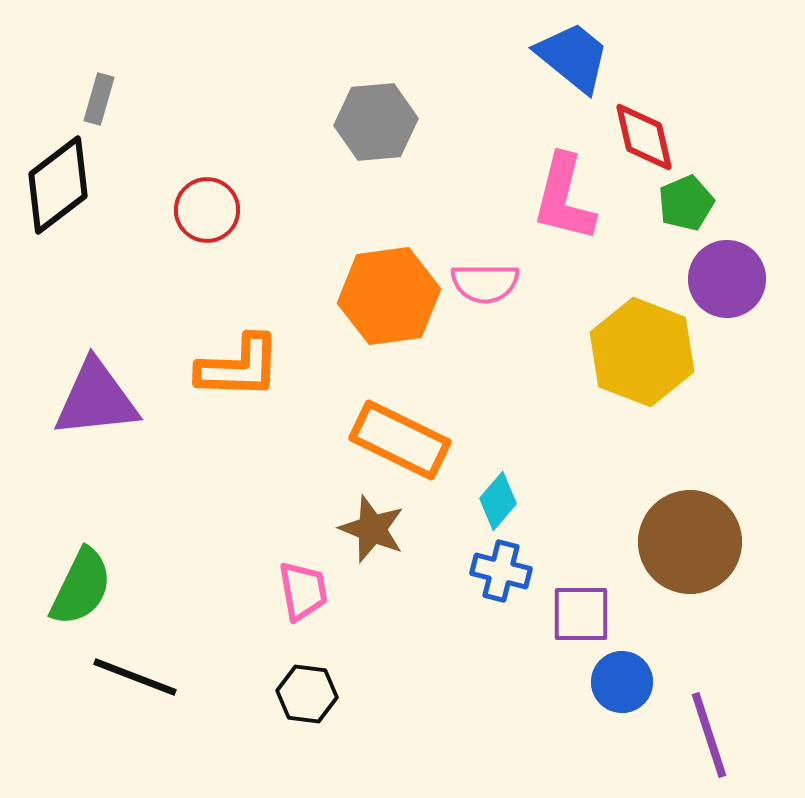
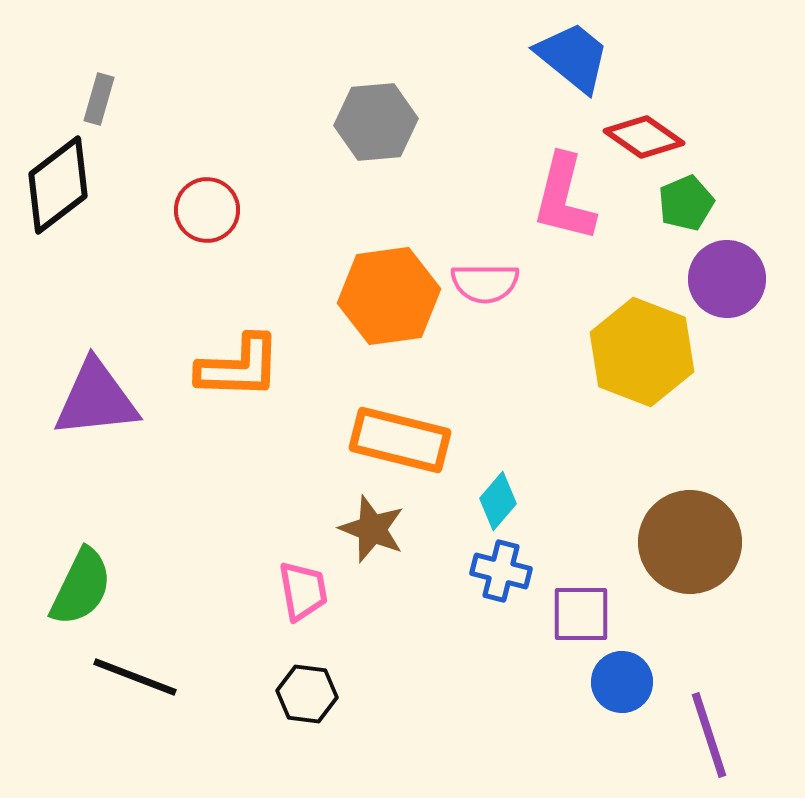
red diamond: rotated 42 degrees counterclockwise
orange rectangle: rotated 12 degrees counterclockwise
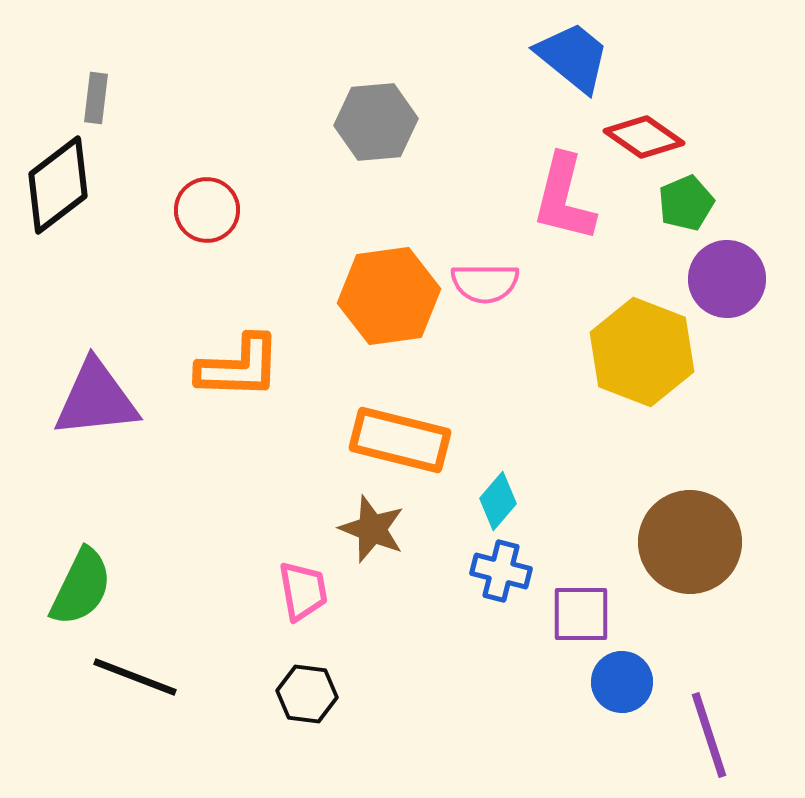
gray rectangle: moved 3 px left, 1 px up; rotated 9 degrees counterclockwise
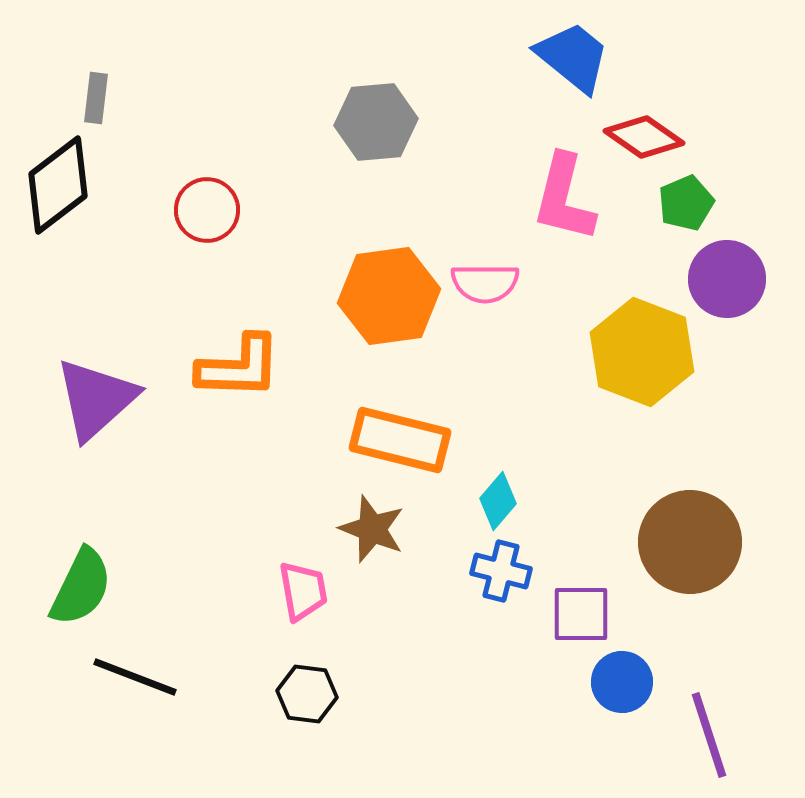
purple triangle: rotated 36 degrees counterclockwise
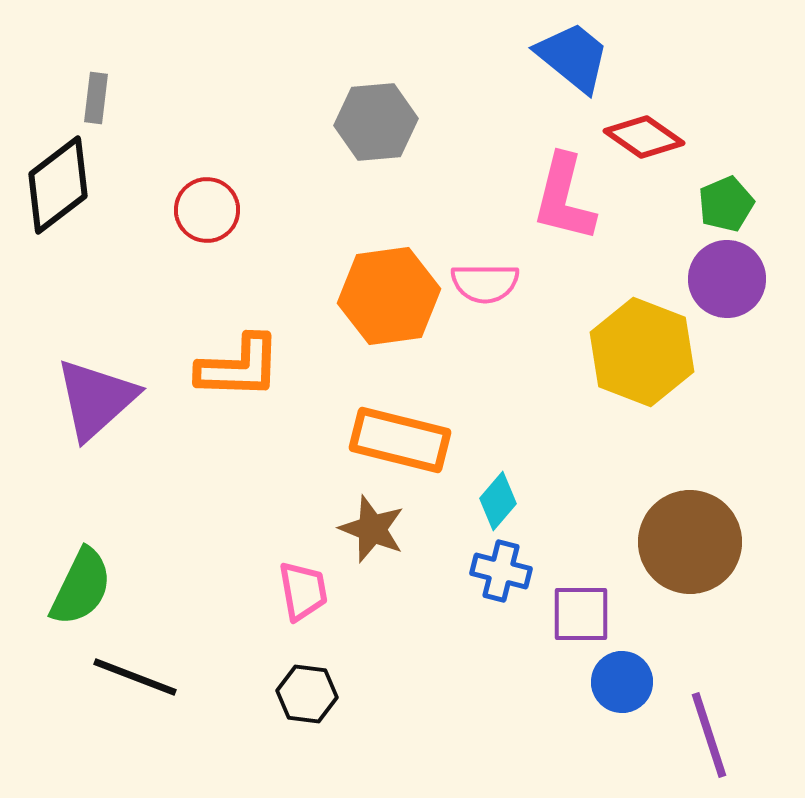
green pentagon: moved 40 px right, 1 px down
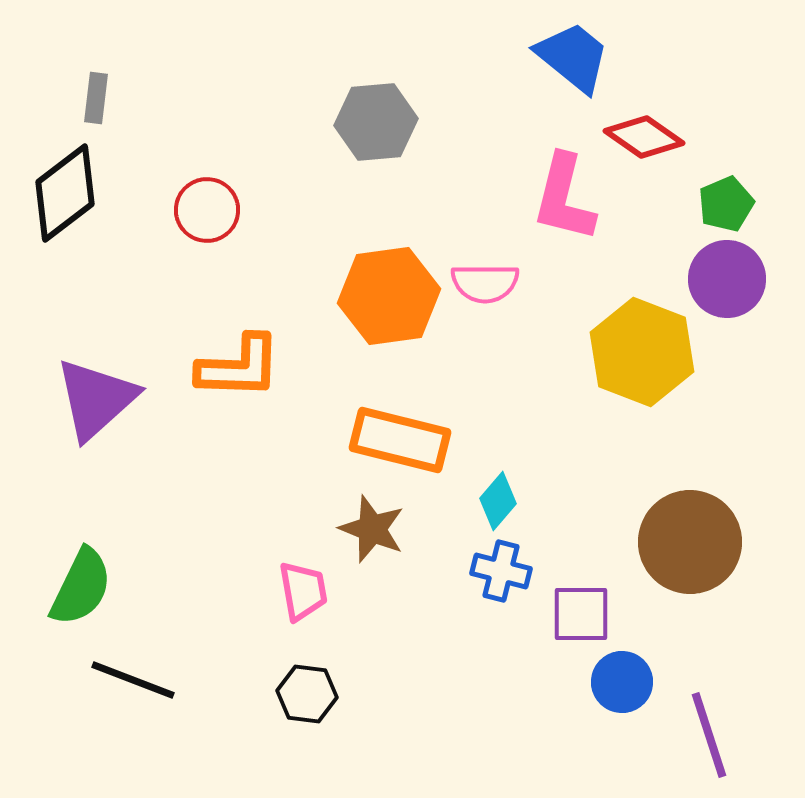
black diamond: moved 7 px right, 8 px down
black line: moved 2 px left, 3 px down
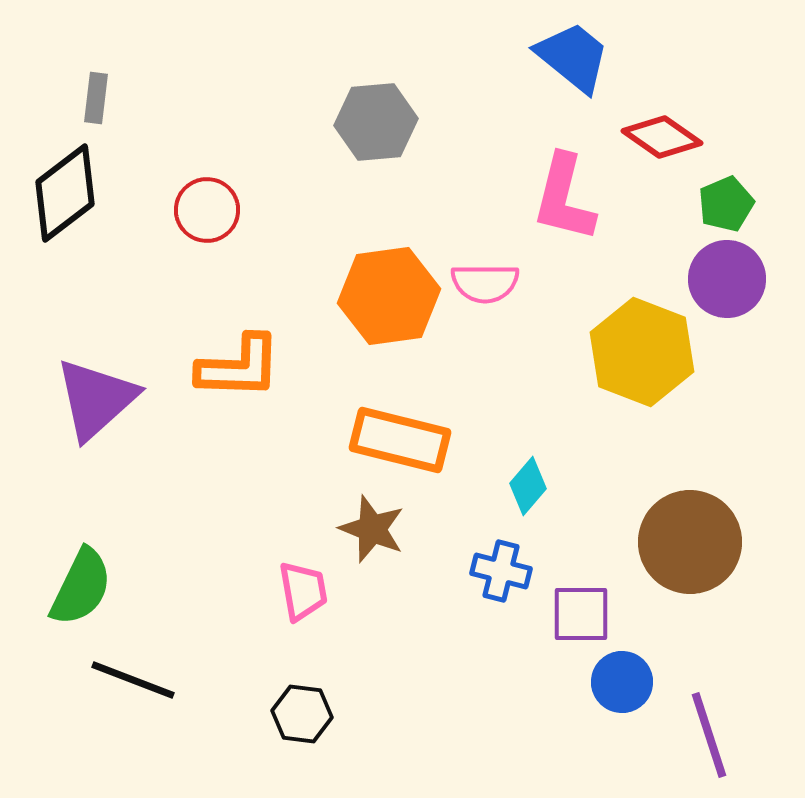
red diamond: moved 18 px right
cyan diamond: moved 30 px right, 15 px up
black hexagon: moved 5 px left, 20 px down
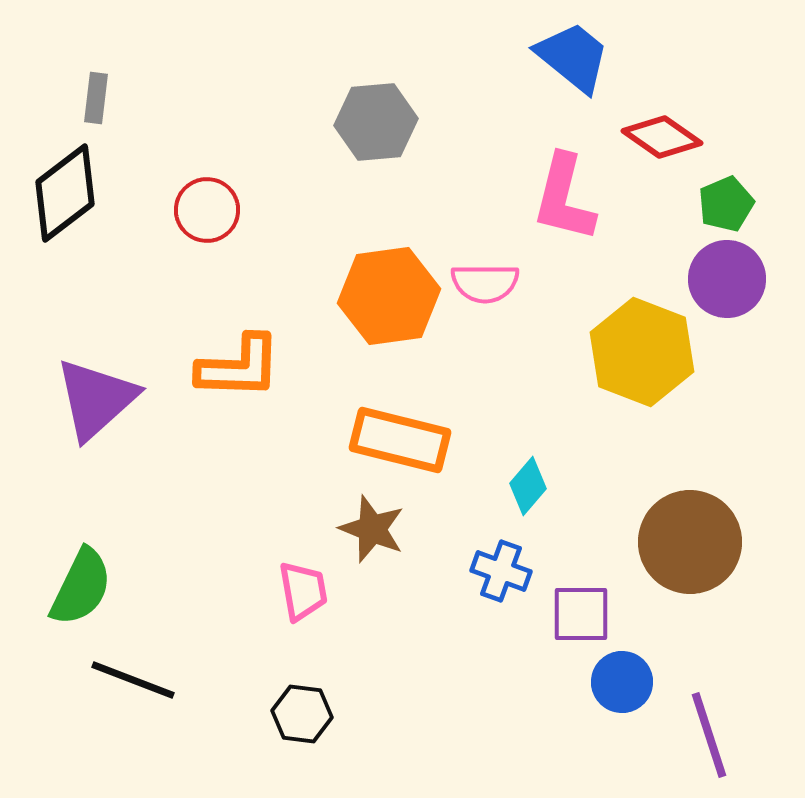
blue cross: rotated 6 degrees clockwise
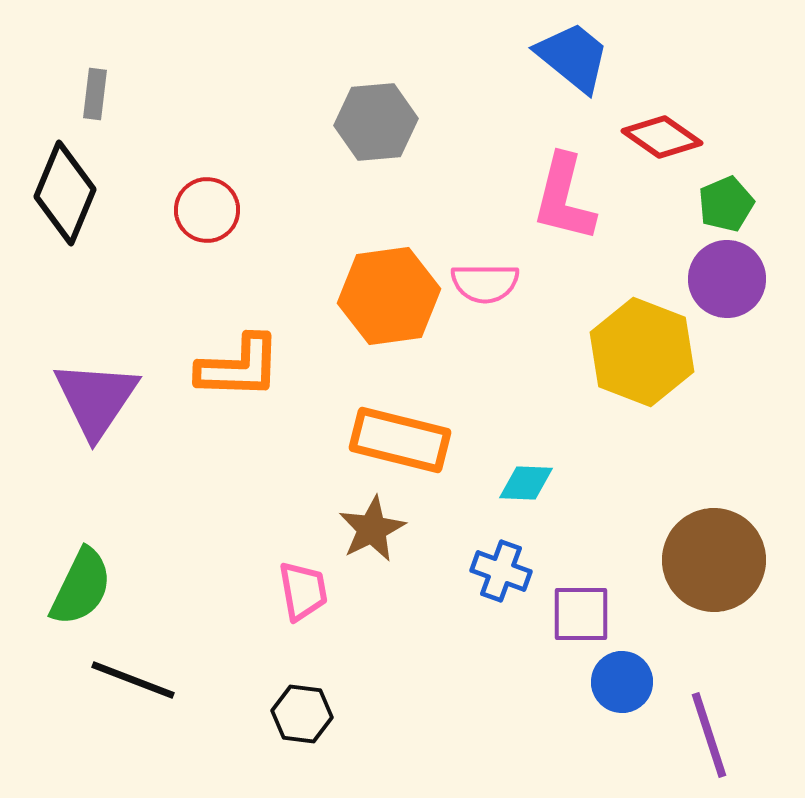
gray rectangle: moved 1 px left, 4 px up
black diamond: rotated 30 degrees counterclockwise
purple triangle: rotated 14 degrees counterclockwise
cyan diamond: moved 2 px left, 3 px up; rotated 52 degrees clockwise
brown star: rotated 24 degrees clockwise
brown circle: moved 24 px right, 18 px down
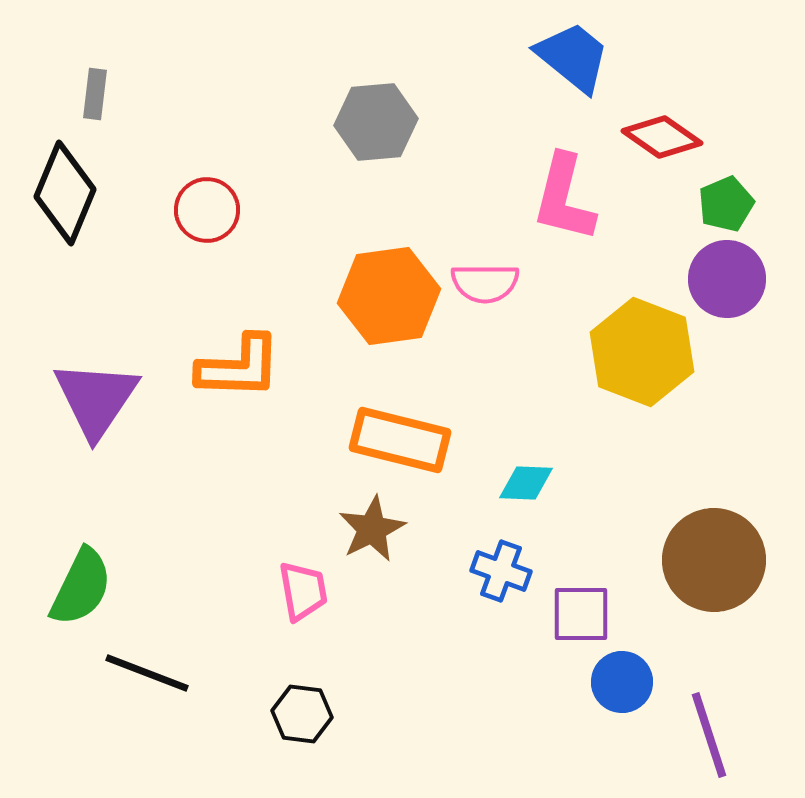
black line: moved 14 px right, 7 px up
